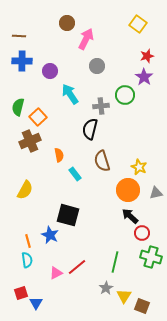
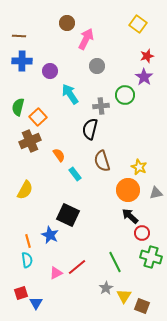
orange semicircle: rotated 24 degrees counterclockwise
black square: rotated 10 degrees clockwise
green line: rotated 40 degrees counterclockwise
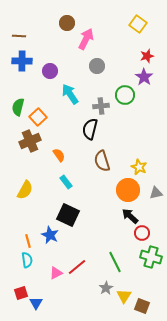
cyan rectangle: moved 9 px left, 8 px down
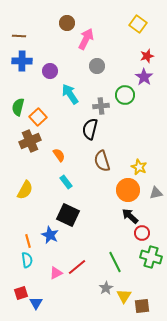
brown square: rotated 28 degrees counterclockwise
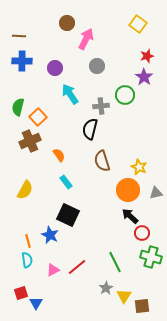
purple circle: moved 5 px right, 3 px up
pink triangle: moved 3 px left, 3 px up
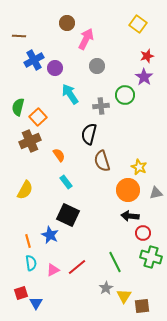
blue cross: moved 12 px right, 1 px up; rotated 30 degrees counterclockwise
black semicircle: moved 1 px left, 5 px down
black arrow: rotated 36 degrees counterclockwise
red circle: moved 1 px right
cyan semicircle: moved 4 px right, 3 px down
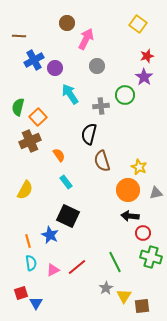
black square: moved 1 px down
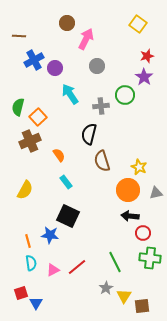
blue star: rotated 18 degrees counterclockwise
green cross: moved 1 px left, 1 px down; rotated 10 degrees counterclockwise
